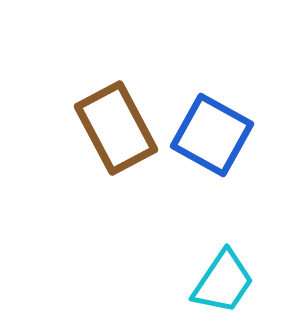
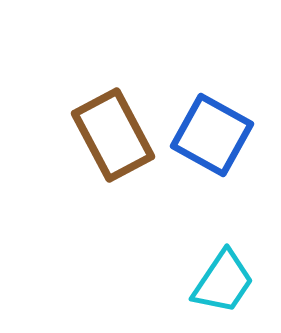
brown rectangle: moved 3 px left, 7 px down
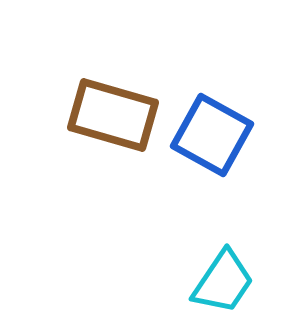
brown rectangle: moved 20 px up; rotated 46 degrees counterclockwise
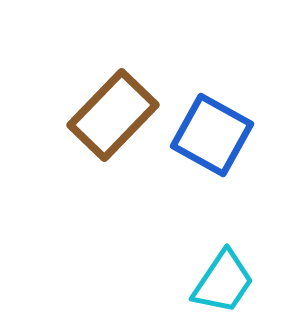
brown rectangle: rotated 62 degrees counterclockwise
